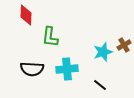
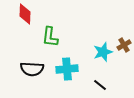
red diamond: moved 1 px left, 1 px up
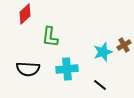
red diamond: rotated 45 degrees clockwise
black semicircle: moved 4 px left
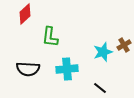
black line: moved 3 px down
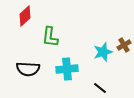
red diamond: moved 2 px down
